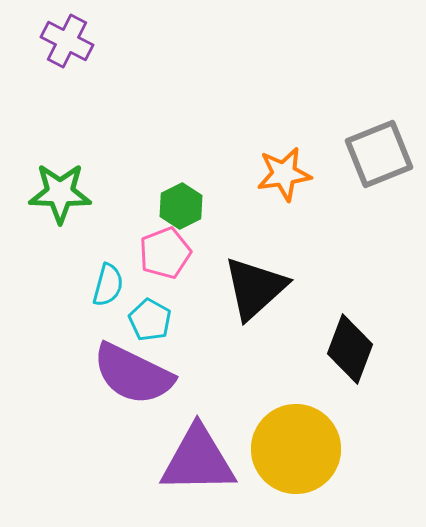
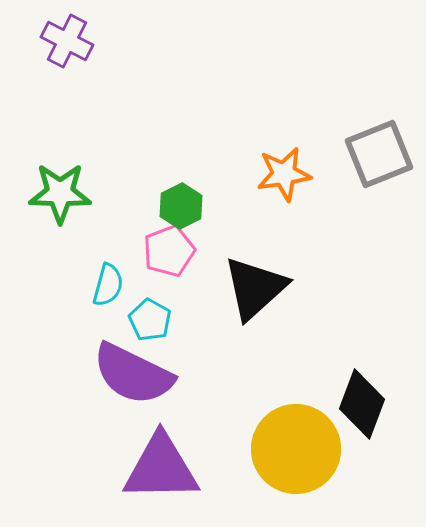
pink pentagon: moved 4 px right, 2 px up
black diamond: moved 12 px right, 55 px down
purple triangle: moved 37 px left, 8 px down
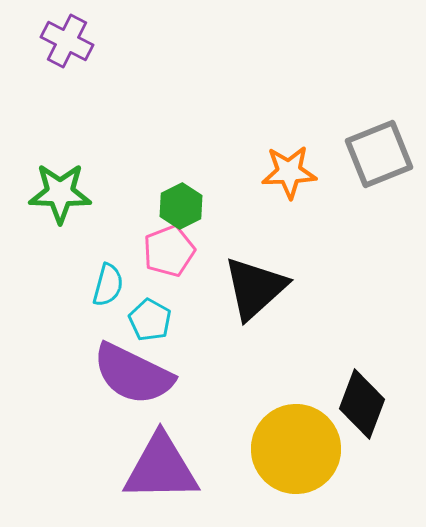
orange star: moved 5 px right, 2 px up; rotated 6 degrees clockwise
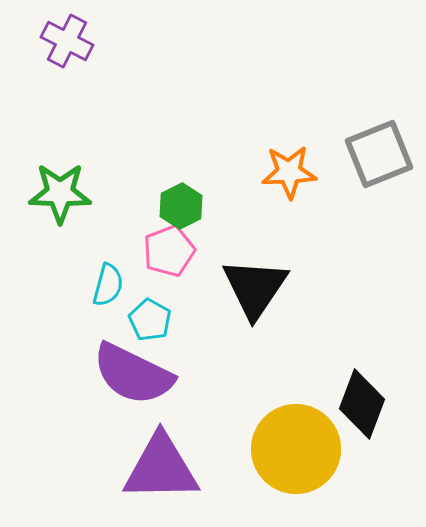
black triangle: rotated 14 degrees counterclockwise
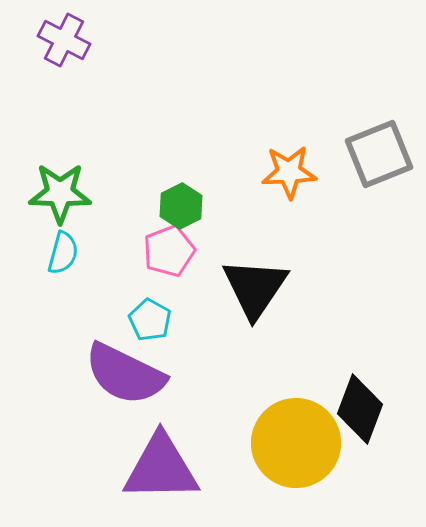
purple cross: moved 3 px left, 1 px up
cyan semicircle: moved 45 px left, 32 px up
purple semicircle: moved 8 px left
black diamond: moved 2 px left, 5 px down
yellow circle: moved 6 px up
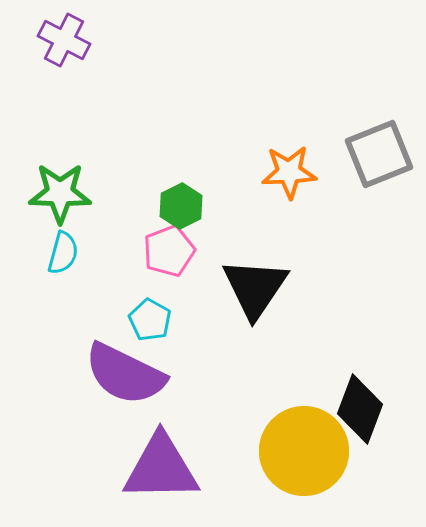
yellow circle: moved 8 px right, 8 px down
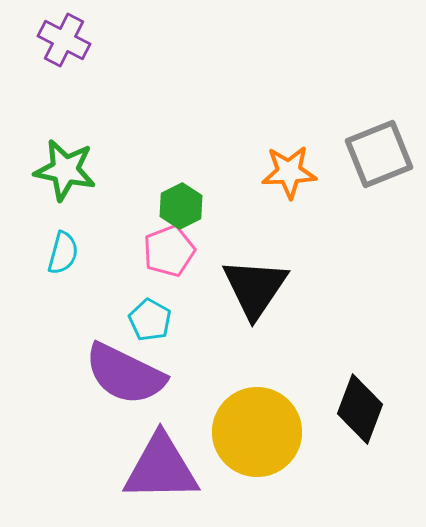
green star: moved 5 px right, 23 px up; rotated 10 degrees clockwise
yellow circle: moved 47 px left, 19 px up
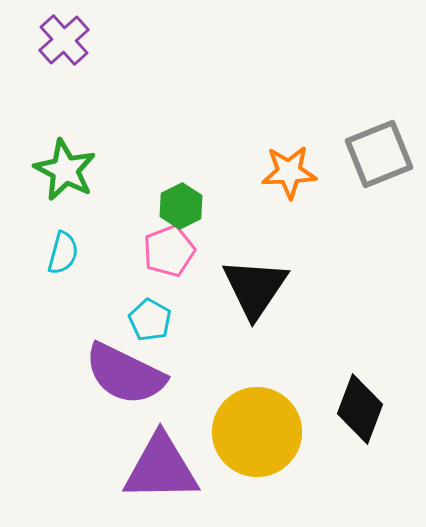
purple cross: rotated 21 degrees clockwise
green star: rotated 16 degrees clockwise
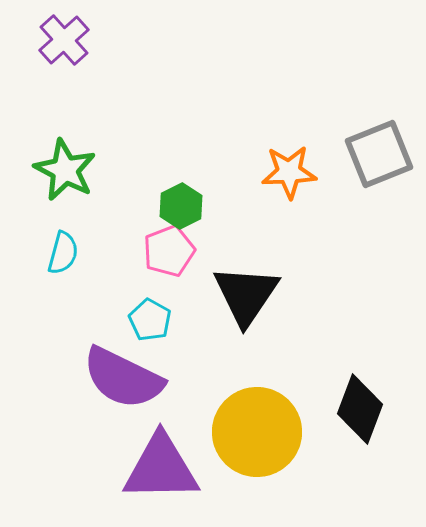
black triangle: moved 9 px left, 7 px down
purple semicircle: moved 2 px left, 4 px down
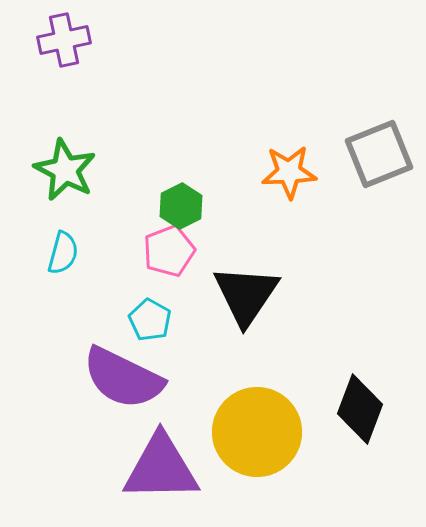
purple cross: rotated 30 degrees clockwise
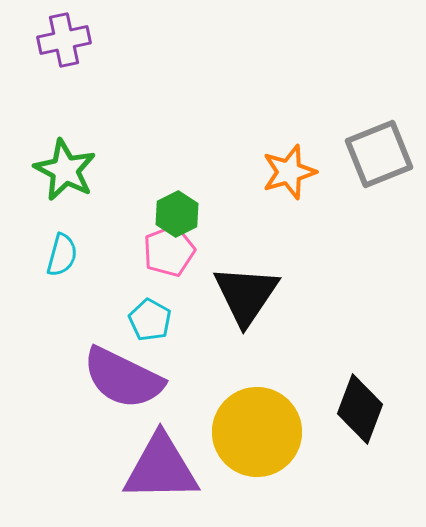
orange star: rotated 14 degrees counterclockwise
green hexagon: moved 4 px left, 8 px down
cyan semicircle: moved 1 px left, 2 px down
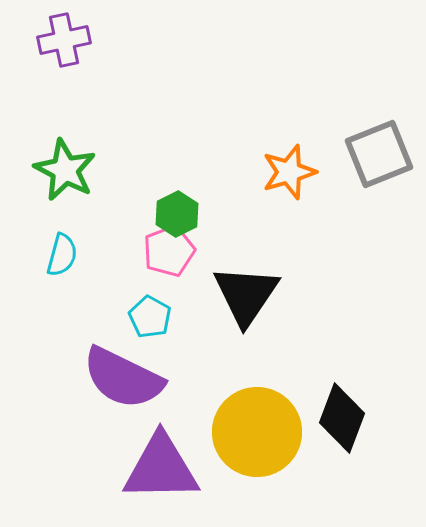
cyan pentagon: moved 3 px up
black diamond: moved 18 px left, 9 px down
